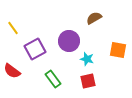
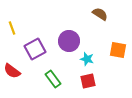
brown semicircle: moved 6 px right, 4 px up; rotated 63 degrees clockwise
yellow line: moved 1 px left; rotated 16 degrees clockwise
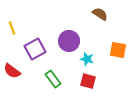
red square: rotated 28 degrees clockwise
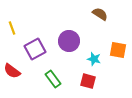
cyan star: moved 7 px right
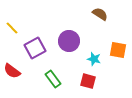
yellow line: rotated 24 degrees counterclockwise
purple square: moved 1 px up
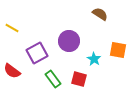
yellow line: rotated 16 degrees counterclockwise
purple square: moved 2 px right, 5 px down
cyan star: rotated 16 degrees clockwise
red square: moved 9 px left, 2 px up
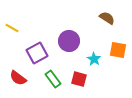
brown semicircle: moved 7 px right, 4 px down
red semicircle: moved 6 px right, 7 px down
